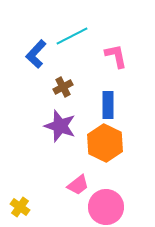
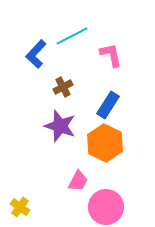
pink L-shape: moved 5 px left, 1 px up
blue rectangle: rotated 32 degrees clockwise
pink trapezoid: moved 4 px up; rotated 25 degrees counterclockwise
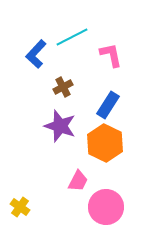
cyan line: moved 1 px down
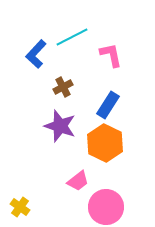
pink trapezoid: rotated 25 degrees clockwise
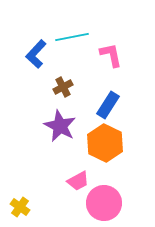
cyan line: rotated 16 degrees clockwise
purple star: rotated 8 degrees clockwise
pink trapezoid: rotated 10 degrees clockwise
pink circle: moved 2 px left, 4 px up
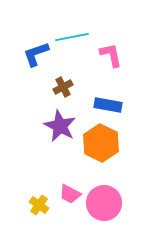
blue L-shape: rotated 28 degrees clockwise
blue rectangle: rotated 68 degrees clockwise
orange hexagon: moved 4 px left
pink trapezoid: moved 8 px left, 13 px down; rotated 55 degrees clockwise
yellow cross: moved 19 px right, 2 px up
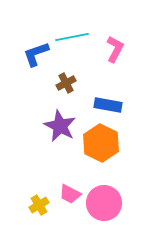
pink L-shape: moved 4 px right, 6 px up; rotated 40 degrees clockwise
brown cross: moved 3 px right, 4 px up
yellow cross: rotated 24 degrees clockwise
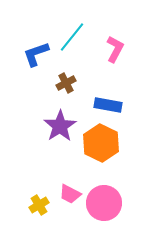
cyan line: rotated 40 degrees counterclockwise
purple star: rotated 12 degrees clockwise
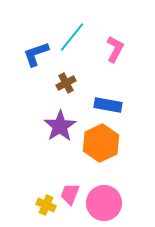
orange hexagon: rotated 9 degrees clockwise
pink trapezoid: rotated 85 degrees clockwise
yellow cross: moved 7 px right; rotated 36 degrees counterclockwise
